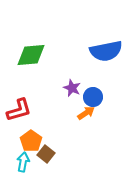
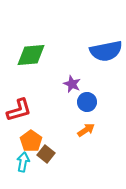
purple star: moved 4 px up
blue circle: moved 6 px left, 5 px down
orange arrow: moved 17 px down
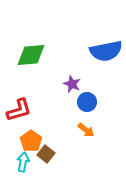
orange arrow: rotated 72 degrees clockwise
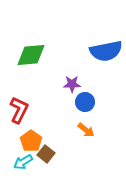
purple star: rotated 24 degrees counterclockwise
blue circle: moved 2 px left
red L-shape: rotated 48 degrees counterclockwise
cyan arrow: rotated 132 degrees counterclockwise
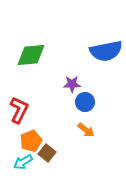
orange pentagon: rotated 15 degrees clockwise
brown square: moved 1 px right, 1 px up
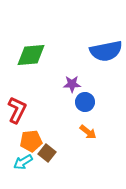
red L-shape: moved 2 px left
orange arrow: moved 2 px right, 2 px down
orange pentagon: rotated 15 degrees clockwise
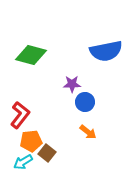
green diamond: rotated 20 degrees clockwise
red L-shape: moved 3 px right, 5 px down; rotated 12 degrees clockwise
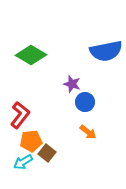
green diamond: rotated 16 degrees clockwise
purple star: rotated 18 degrees clockwise
